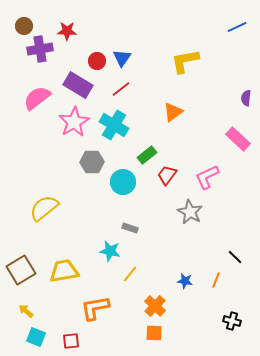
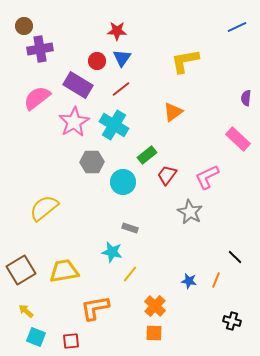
red star: moved 50 px right
cyan star: moved 2 px right, 1 px down
blue star: moved 4 px right
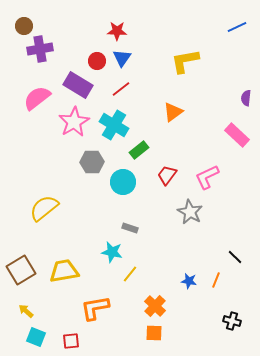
pink rectangle: moved 1 px left, 4 px up
green rectangle: moved 8 px left, 5 px up
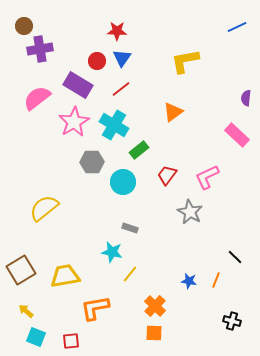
yellow trapezoid: moved 1 px right, 5 px down
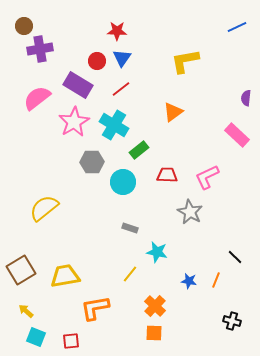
red trapezoid: rotated 55 degrees clockwise
cyan star: moved 45 px right
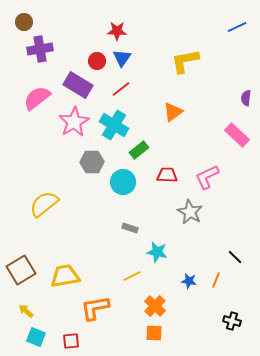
brown circle: moved 4 px up
yellow semicircle: moved 4 px up
yellow line: moved 2 px right, 2 px down; rotated 24 degrees clockwise
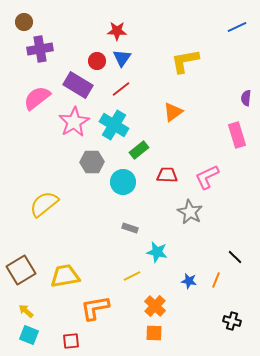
pink rectangle: rotated 30 degrees clockwise
cyan square: moved 7 px left, 2 px up
